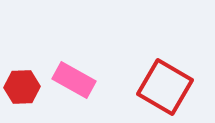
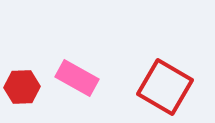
pink rectangle: moved 3 px right, 2 px up
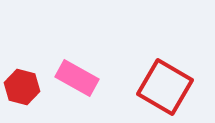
red hexagon: rotated 16 degrees clockwise
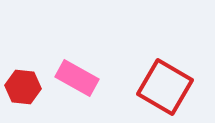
red hexagon: moved 1 px right; rotated 8 degrees counterclockwise
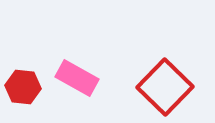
red square: rotated 14 degrees clockwise
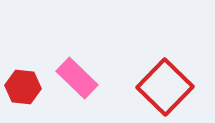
pink rectangle: rotated 15 degrees clockwise
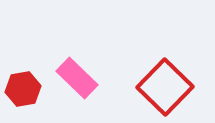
red hexagon: moved 2 px down; rotated 16 degrees counterclockwise
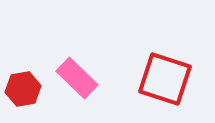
red square: moved 8 px up; rotated 26 degrees counterclockwise
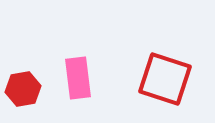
pink rectangle: moved 1 px right; rotated 39 degrees clockwise
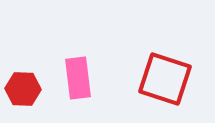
red hexagon: rotated 12 degrees clockwise
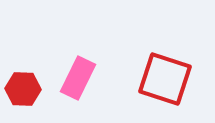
pink rectangle: rotated 33 degrees clockwise
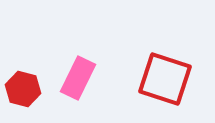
red hexagon: rotated 12 degrees clockwise
